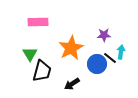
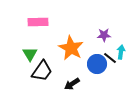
orange star: rotated 15 degrees counterclockwise
black trapezoid: rotated 20 degrees clockwise
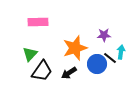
orange star: moved 4 px right; rotated 25 degrees clockwise
green triangle: rotated 14 degrees clockwise
black arrow: moved 3 px left, 11 px up
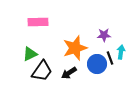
green triangle: rotated 21 degrees clockwise
black line: rotated 32 degrees clockwise
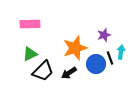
pink rectangle: moved 8 px left, 2 px down
purple star: rotated 16 degrees counterclockwise
blue circle: moved 1 px left
black trapezoid: moved 1 px right; rotated 10 degrees clockwise
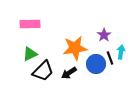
purple star: rotated 16 degrees counterclockwise
orange star: rotated 10 degrees clockwise
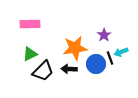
cyan arrow: rotated 120 degrees counterclockwise
black arrow: moved 4 px up; rotated 35 degrees clockwise
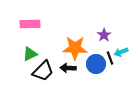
orange star: rotated 10 degrees clockwise
black arrow: moved 1 px left, 1 px up
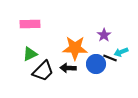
black line: rotated 48 degrees counterclockwise
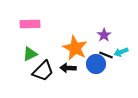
orange star: rotated 25 degrees clockwise
black line: moved 4 px left, 3 px up
